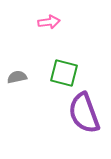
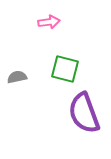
green square: moved 1 px right, 4 px up
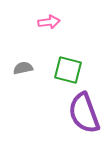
green square: moved 3 px right, 1 px down
gray semicircle: moved 6 px right, 9 px up
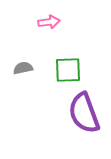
green square: rotated 16 degrees counterclockwise
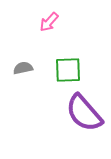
pink arrow: rotated 140 degrees clockwise
purple semicircle: rotated 21 degrees counterclockwise
